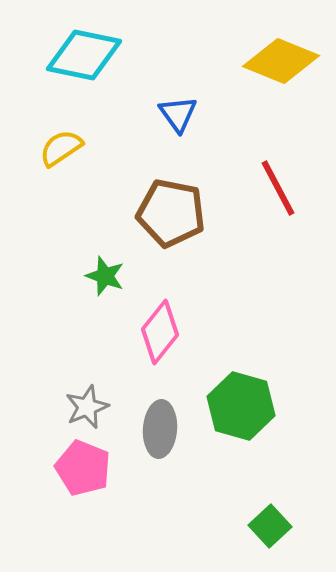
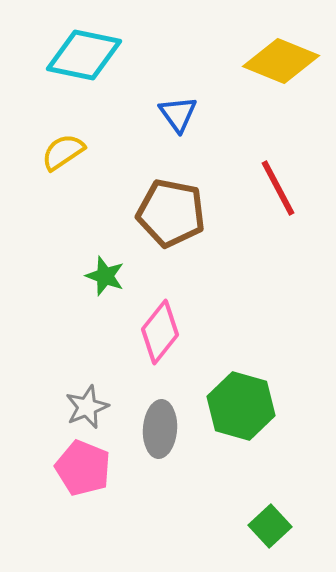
yellow semicircle: moved 2 px right, 4 px down
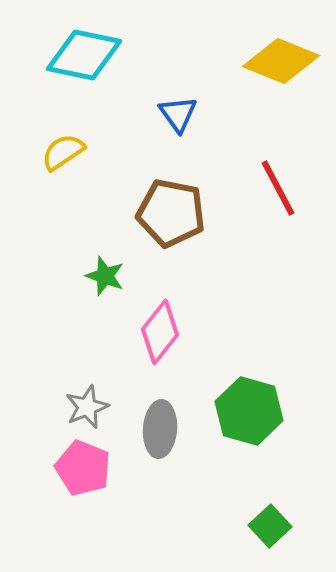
green hexagon: moved 8 px right, 5 px down
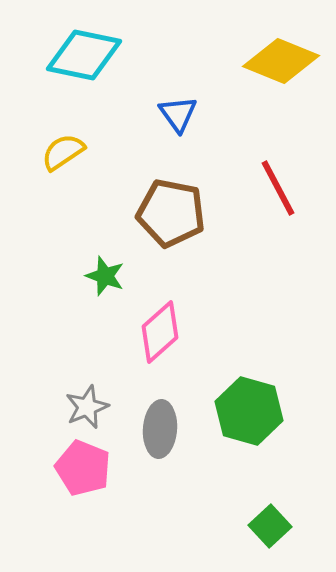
pink diamond: rotated 10 degrees clockwise
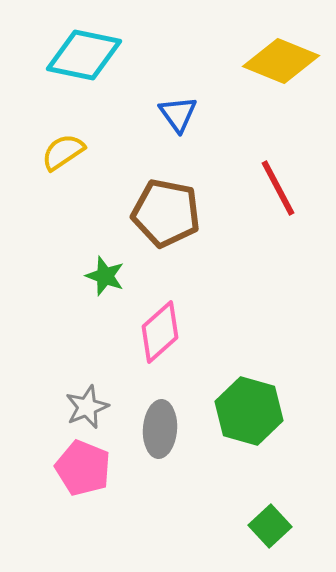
brown pentagon: moved 5 px left
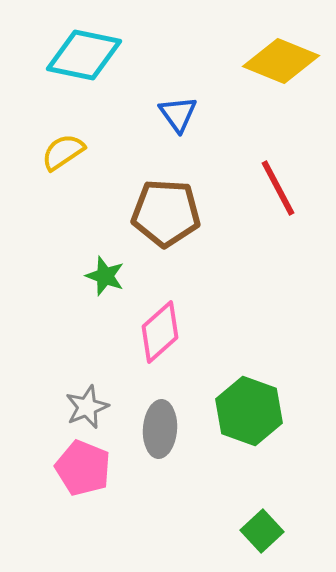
brown pentagon: rotated 8 degrees counterclockwise
green hexagon: rotated 4 degrees clockwise
green square: moved 8 px left, 5 px down
